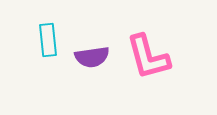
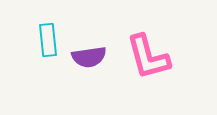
purple semicircle: moved 3 px left
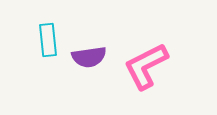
pink L-shape: moved 2 px left, 9 px down; rotated 78 degrees clockwise
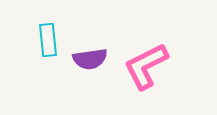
purple semicircle: moved 1 px right, 2 px down
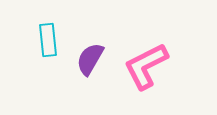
purple semicircle: rotated 128 degrees clockwise
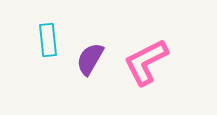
pink L-shape: moved 4 px up
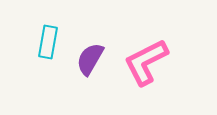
cyan rectangle: moved 2 px down; rotated 16 degrees clockwise
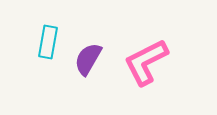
purple semicircle: moved 2 px left
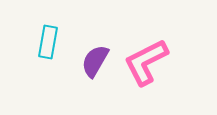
purple semicircle: moved 7 px right, 2 px down
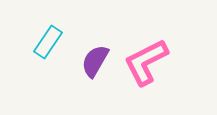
cyan rectangle: rotated 24 degrees clockwise
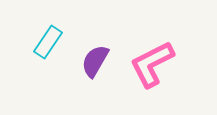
pink L-shape: moved 6 px right, 2 px down
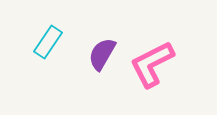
purple semicircle: moved 7 px right, 7 px up
